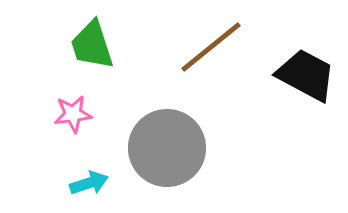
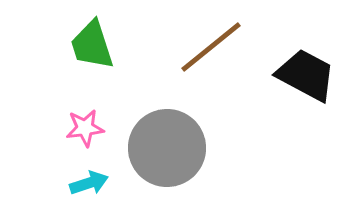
pink star: moved 12 px right, 14 px down
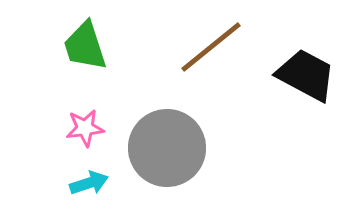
green trapezoid: moved 7 px left, 1 px down
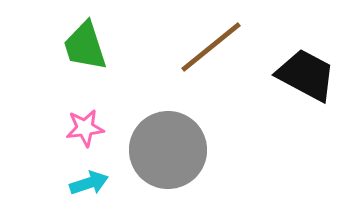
gray circle: moved 1 px right, 2 px down
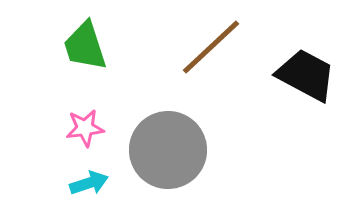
brown line: rotated 4 degrees counterclockwise
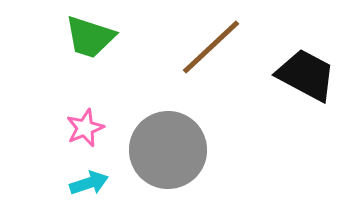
green trapezoid: moved 5 px right, 9 px up; rotated 54 degrees counterclockwise
pink star: rotated 15 degrees counterclockwise
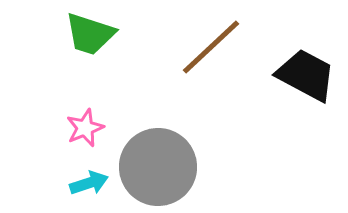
green trapezoid: moved 3 px up
gray circle: moved 10 px left, 17 px down
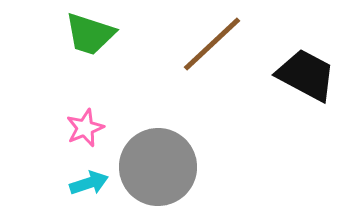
brown line: moved 1 px right, 3 px up
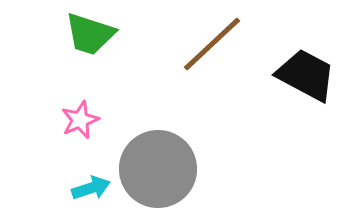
pink star: moved 5 px left, 8 px up
gray circle: moved 2 px down
cyan arrow: moved 2 px right, 5 px down
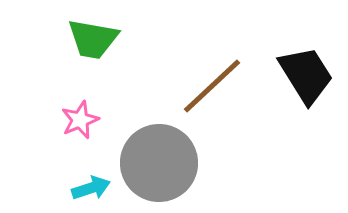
green trapezoid: moved 3 px right, 5 px down; rotated 8 degrees counterclockwise
brown line: moved 42 px down
black trapezoid: rotated 30 degrees clockwise
gray circle: moved 1 px right, 6 px up
